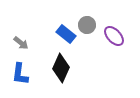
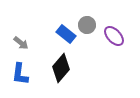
black diamond: rotated 16 degrees clockwise
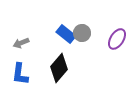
gray circle: moved 5 px left, 8 px down
purple ellipse: moved 3 px right, 3 px down; rotated 75 degrees clockwise
gray arrow: rotated 119 degrees clockwise
black diamond: moved 2 px left
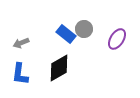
gray circle: moved 2 px right, 4 px up
black diamond: rotated 20 degrees clockwise
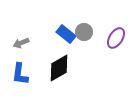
gray circle: moved 3 px down
purple ellipse: moved 1 px left, 1 px up
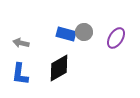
blue rectangle: rotated 24 degrees counterclockwise
gray arrow: rotated 35 degrees clockwise
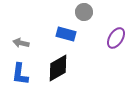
gray circle: moved 20 px up
black diamond: moved 1 px left
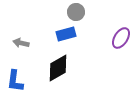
gray circle: moved 8 px left
blue rectangle: rotated 30 degrees counterclockwise
purple ellipse: moved 5 px right
blue L-shape: moved 5 px left, 7 px down
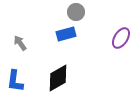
gray arrow: moved 1 px left; rotated 42 degrees clockwise
black diamond: moved 10 px down
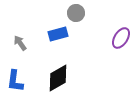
gray circle: moved 1 px down
blue rectangle: moved 8 px left
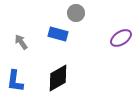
blue rectangle: rotated 30 degrees clockwise
purple ellipse: rotated 25 degrees clockwise
gray arrow: moved 1 px right, 1 px up
